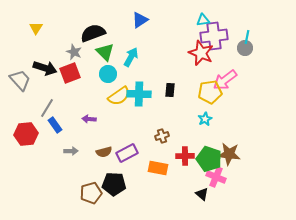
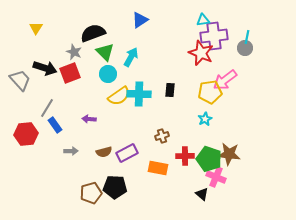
black pentagon: moved 1 px right, 3 px down
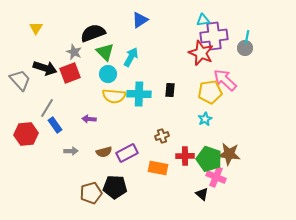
pink arrow: rotated 80 degrees clockwise
yellow semicircle: moved 5 px left; rotated 40 degrees clockwise
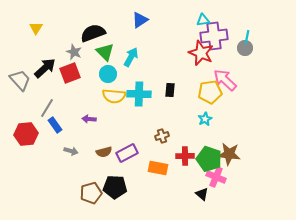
black arrow: rotated 60 degrees counterclockwise
gray arrow: rotated 16 degrees clockwise
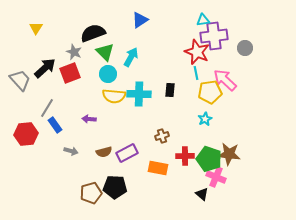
cyan line: moved 51 px left, 36 px down; rotated 24 degrees counterclockwise
red star: moved 4 px left, 1 px up
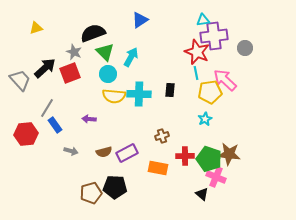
yellow triangle: rotated 40 degrees clockwise
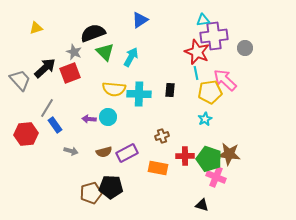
cyan circle: moved 43 px down
yellow semicircle: moved 7 px up
black pentagon: moved 4 px left
black triangle: moved 11 px down; rotated 24 degrees counterclockwise
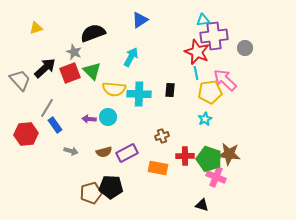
green triangle: moved 13 px left, 19 px down
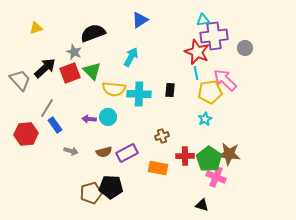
green pentagon: rotated 15 degrees clockwise
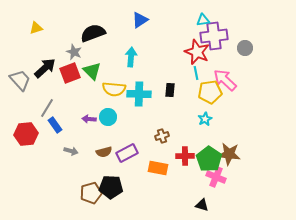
cyan arrow: rotated 24 degrees counterclockwise
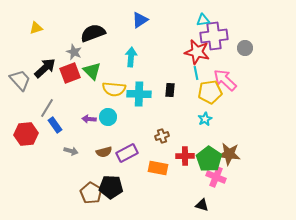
red star: rotated 10 degrees counterclockwise
brown pentagon: rotated 25 degrees counterclockwise
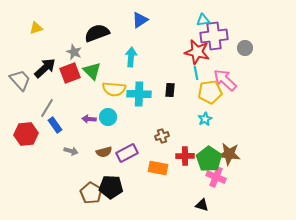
black semicircle: moved 4 px right
